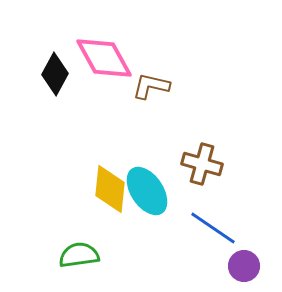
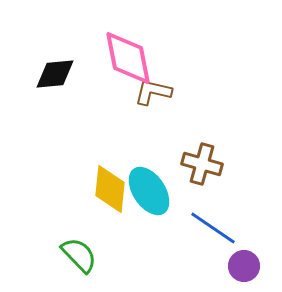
pink diamond: moved 24 px right; rotated 18 degrees clockwise
black diamond: rotated 57 degrees clockwise
brown L-shape: moved 2 px right, 6 px down
cyan ellipse: moved 2 px right
green semicircle: rotated 54 degrees clockwise
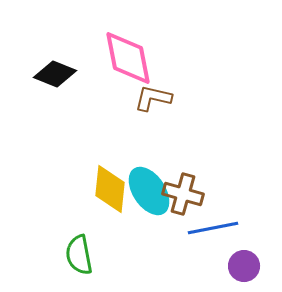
black diamond: rotated 27 degrees clockwise
brown L-shape: moved 6 px down
brown cross: moved 19 px left, 30 px down
blue line: rotated 45 degrees counterclockwise
green semicircle: rotated 147 degrees counterclockwise
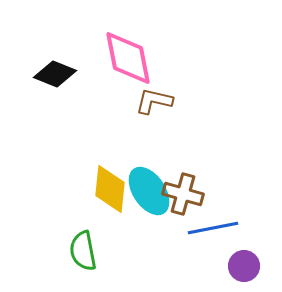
brown L-shape: moved 1 px right, 3 px down
green semicircle: moved 4 px right, 4 px up
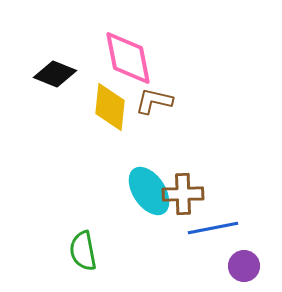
yellow diamond: moved 82 px up
brown cross: rotated 18 degrees counterclockwise
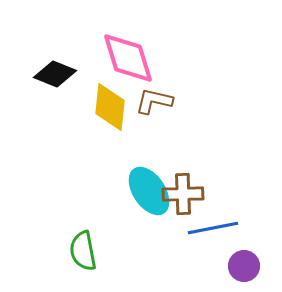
pink diamond: rotated 6 degrees counterclockwise
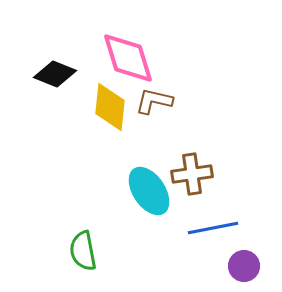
brown cross: moved 9 px right, 20 px up; rotated 6 degrees counterclockwise
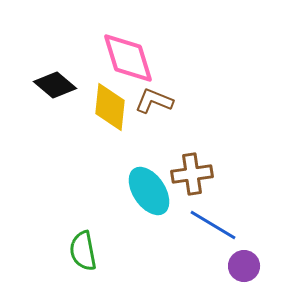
black diamond: moved 11 px down; rotated 18 degrees clockwise
brown L-shape: rotated 9 degrees clockwise
blue line: moved 3 px up; rotated 42 degrees clockwise
